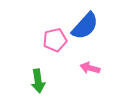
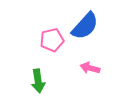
pink pentagon: moved 3 px left
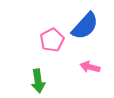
pink pentagon: rotated 15 degrees counterclockwise
pink arrow: moved 1 px up
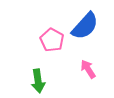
pink pentagon: rotated 15 degrees counterclockwise
pink arrow: moved 2 px left, 2 px down; rotated 42 degrees clockwise
